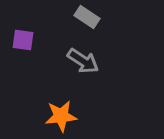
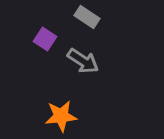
purple square: moved 22 px right, 1 px up; rotated 25 degrees clockwise
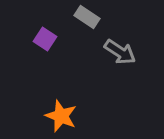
gray arrow: moved 37 px right, 9 px up
orange star: rotated 28 degrees clockwise
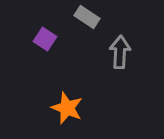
gray arrow: rotated 120 degrees counterclockwise
orange star: moved 6 px right, 8 px up
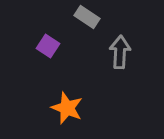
purple square: moved 3 px right, 7 px down
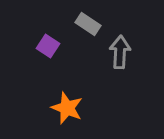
gray rectangle: moved 1 px right, 7 px down
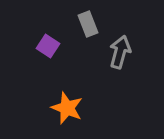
gray rectangle: rotated 35 degrees clockwise
gray arrow: rotated 12 degrees clockwise
